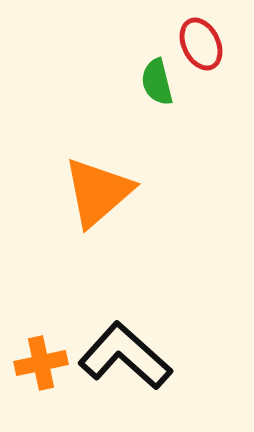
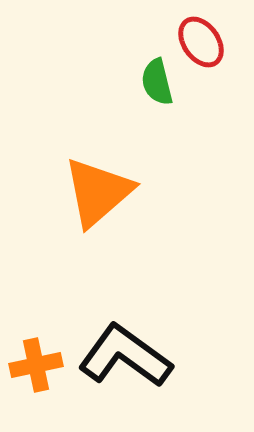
red ellipse: moved 2 px up; rotated 9 degrees counterclockwise
black L-shape: rotated 6 degrees counterclockwise
orange cross: moved 5 px left, 2 px down
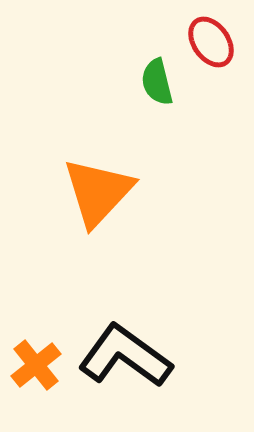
red ellipse: moved 10 px right
orange triangle: rotated 6 degrees counterclockwise
orange cross: rotated 27 degrees counterclockwise
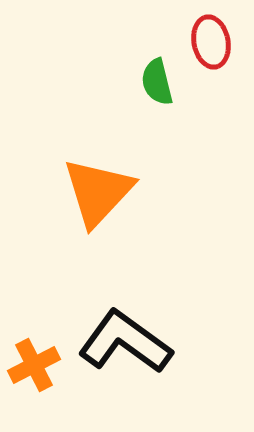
red ellipse: rotated 24 degrees clockwise
black L-shape: moved 14 px up
orange cross: moved 2 px left; rotated 12 degrees clockwise
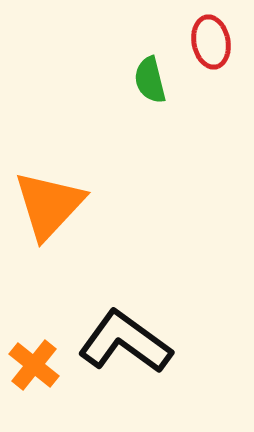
green semicircle: moved 7 px left, 2 px up
orange triangle: moved 49 px left, 13 px down
orange cross: rotated 24 degrees counterclockwise
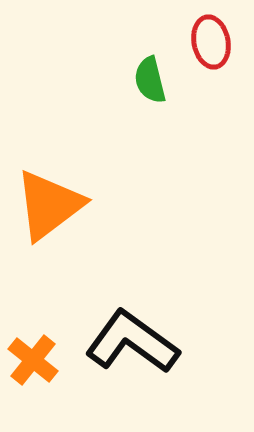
orange triangle: rotated 10 degrees clockwise
black L-shape: moved 7 px right
orange cross: moved 1 px left, 5 px up
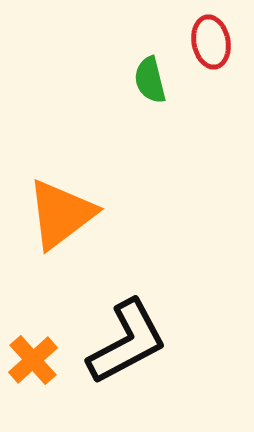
orange triangle: moved 12 px right, 9 px down
black L-shape: moved 5 px left; rotated 116 degrees clockwise
orange cross: rotated 9 degrees clockwise
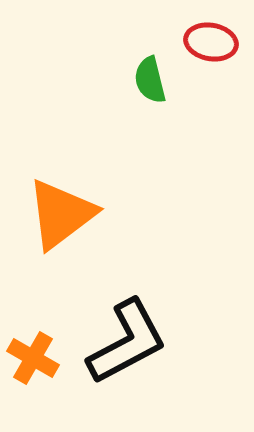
red ellipse: rotated 69 degrees counterclockwise
orange cross: moved 2 px up; rotated 18 degrees counterclockwise
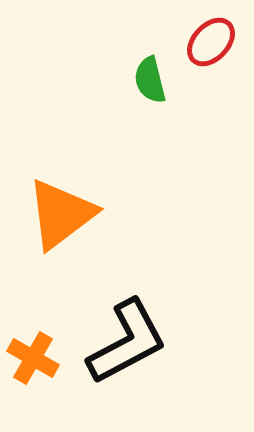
red ellipse: rotated 57 degrees counterclockwise
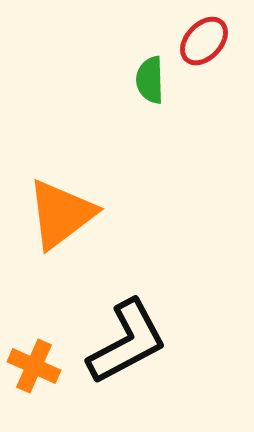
red ellipse: moved 7 px left, 1 px up
green semicircle: rotated 12 degrees clockwise
orange cross: moved 1 px right, 8 px down; rotated 6 degrees counterclockwise
